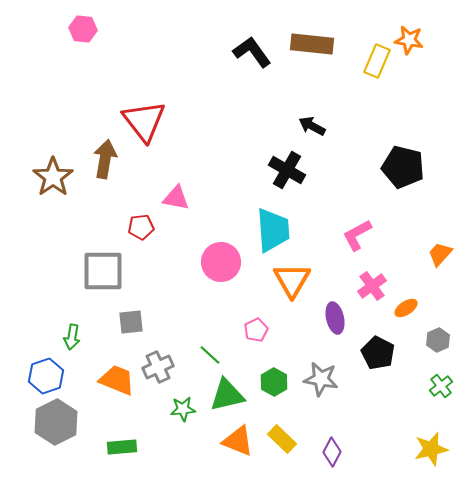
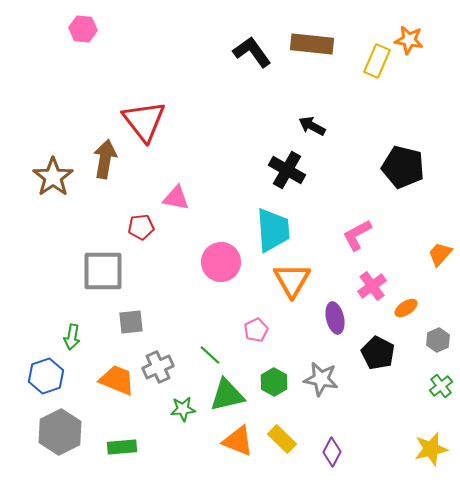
gray hexagon at (56, 422): moved 4 px right, 10 px down
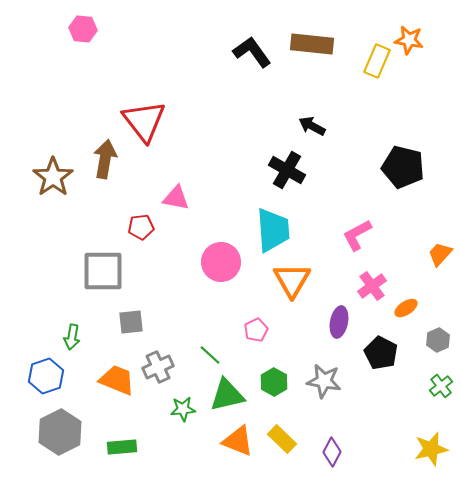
purple ellipse at (335, 318): moved 4 px right, 4 px down; rotated 24 degrees clockwise
black pentagon at (378, 353): moved 3 px right
gray star at (321, 379): moved 3 px right, 2 px down
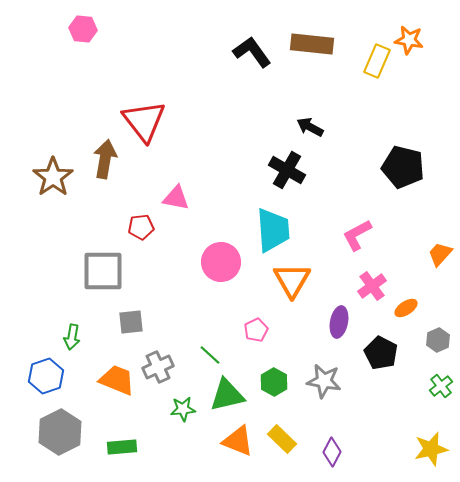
black arrow at (312, 126): moved 2 px left, 1 px down
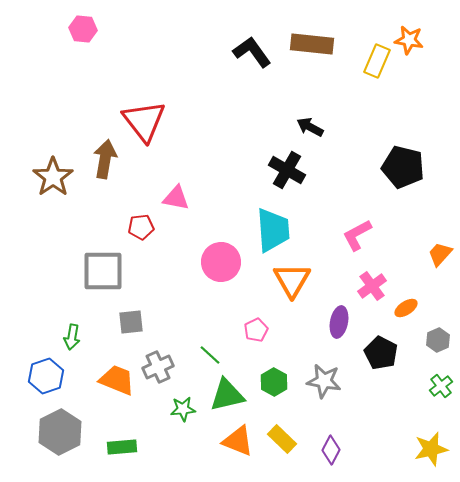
purple diamond at (332, 452): moved 1 px left, 2 px up
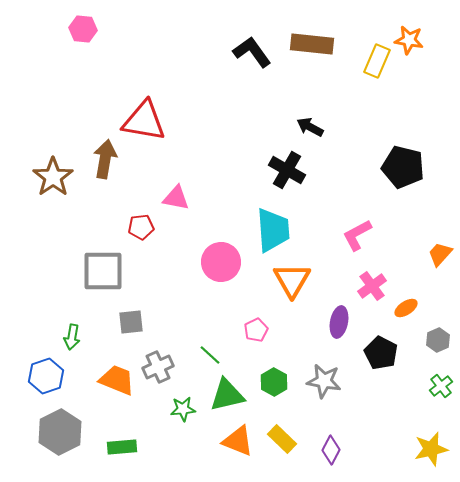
red triangle at (144, 121): rotated 42 degrees counterclockwise
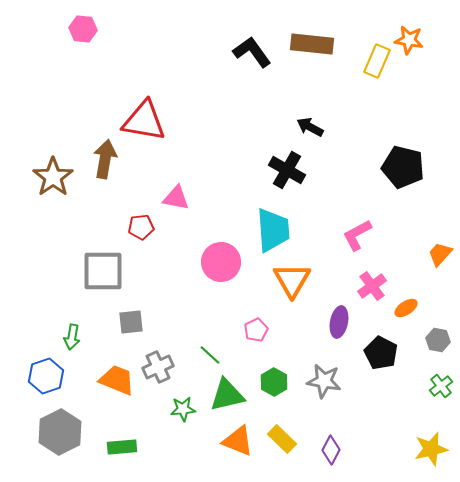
gray hexagon at (438, 340): rotated 25 degrees counterclockwise
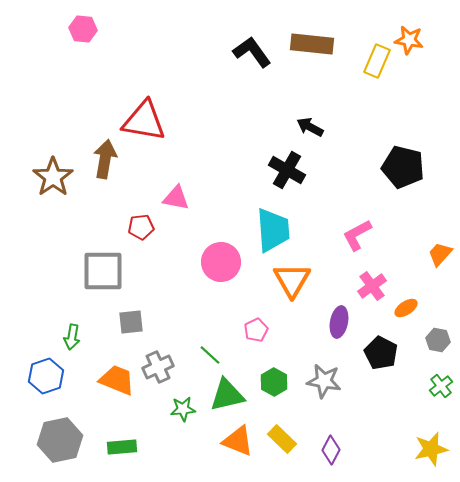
gray hexagon at (60, 432): moved 8 px down; rotated 15 degrees clockwise
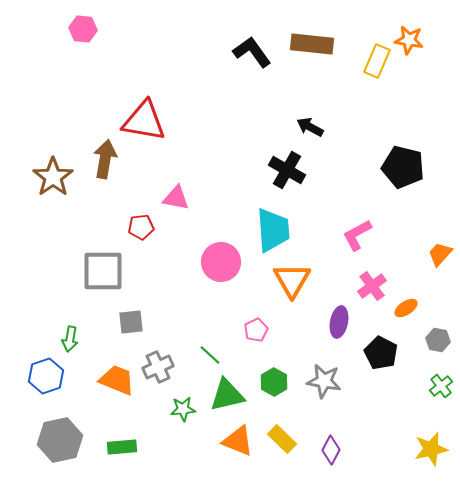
green arrow at (72, 337): moved 2 px left, 2 px down
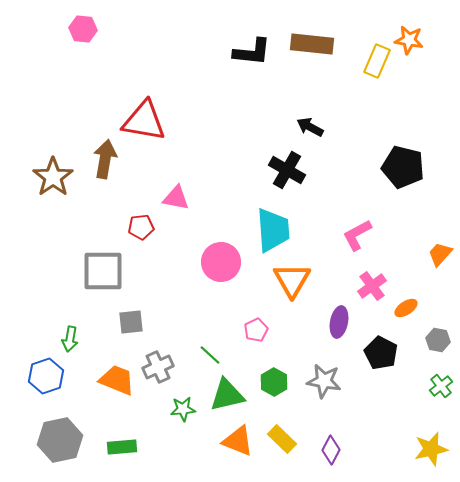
black L-shape at (252, 52): rotated 132 degrees clockwise
